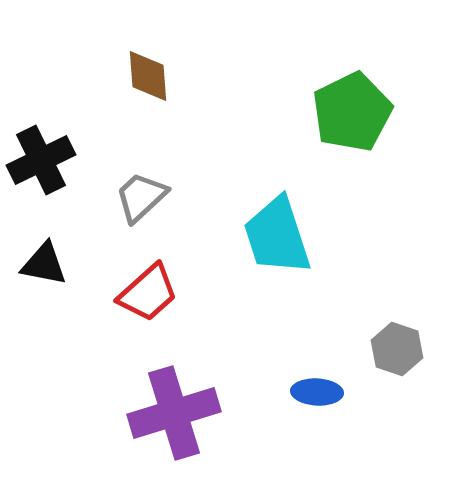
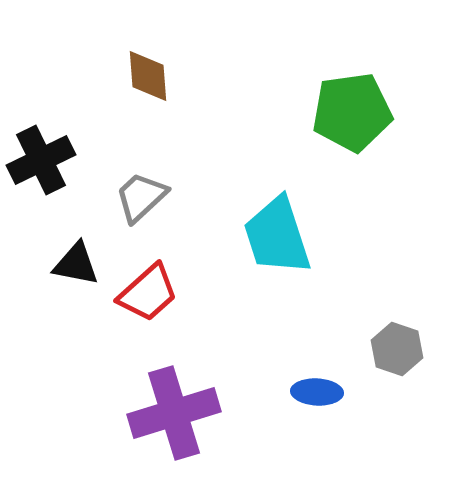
green pentagon: rotated 18 degrees clockwise
black triangle: moved 32 px right
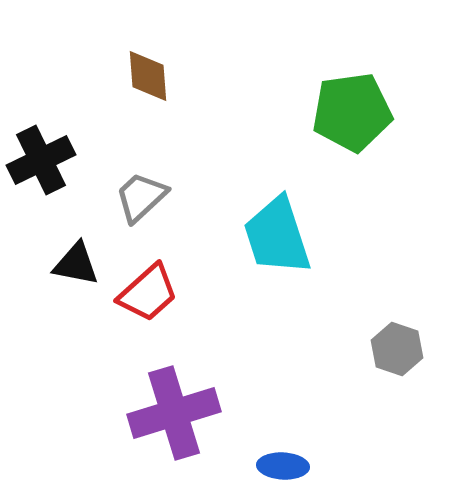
blue ellipse: moved 34 px left, 74 px down
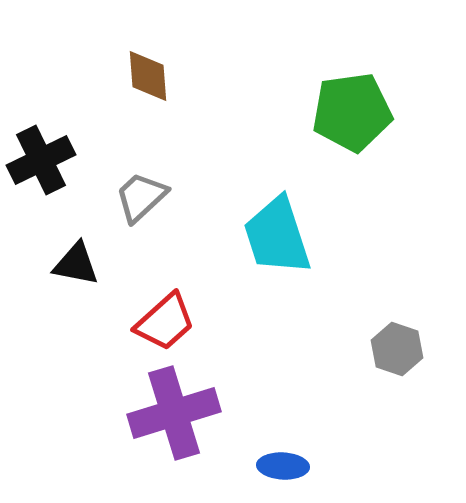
red trapezoid: moved 17 px right, 29 px down
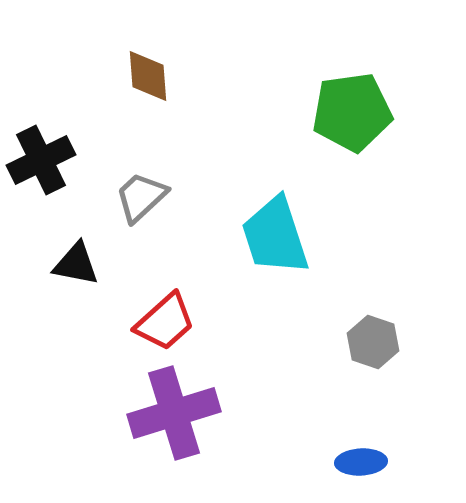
cyan trapezoid: moved 2 px left
gray hexagon: moved 24 px left, 7 px up
blue ellipse: moved 78 px right, 4 px up; rotated 6 degrees counterclockwise
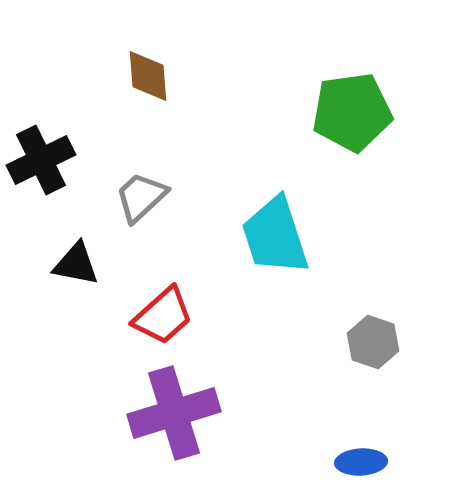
red trapezoid: moved 2 px left, 6 px up
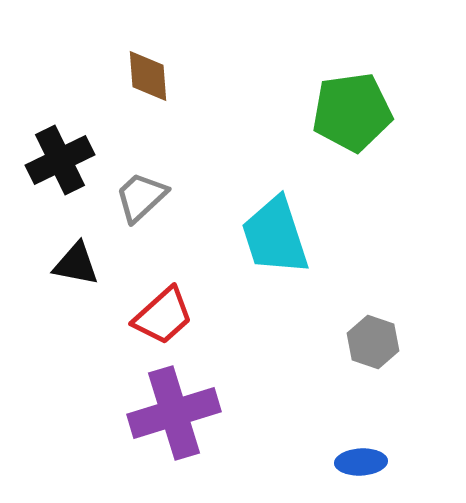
black cross: moved 19 px right
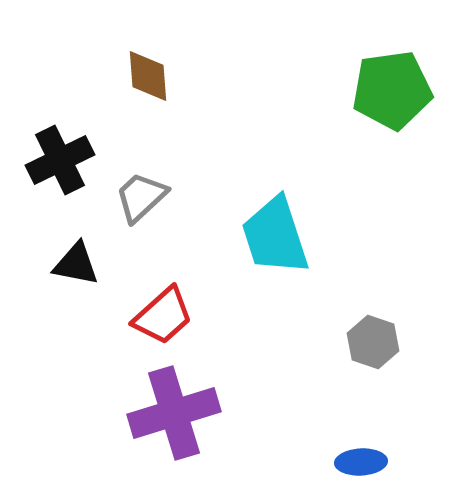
green pentagon: moved 40 px right, 22 px up
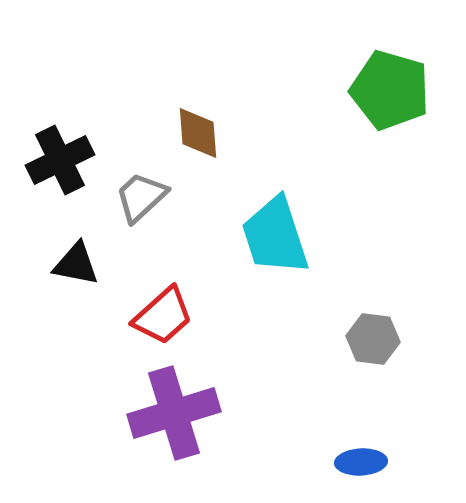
brown diamond: moved 50 px right, 57 px down
green pentagon: moved 2 px left; rotated 24 degrees clockwise
gray hexagon: moved 3 px up; rotated 12 degrees counterclockwise
